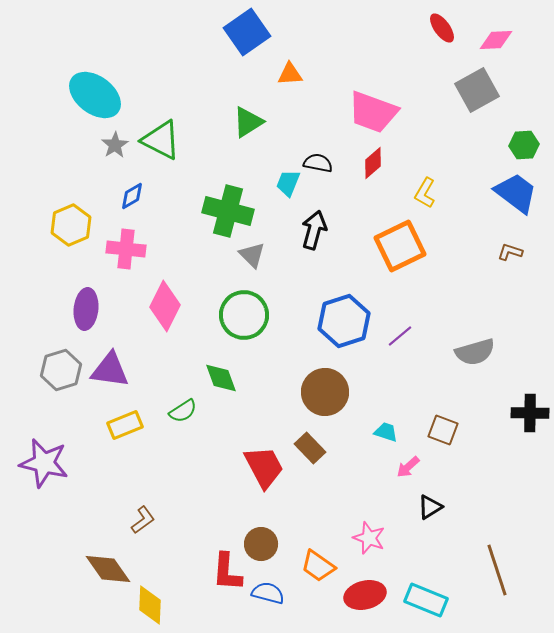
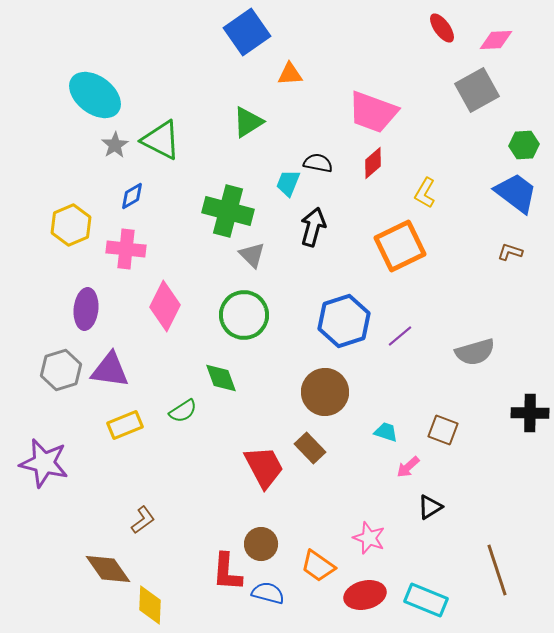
black arrow at (314, 230): moved 1 px left, 3 px up
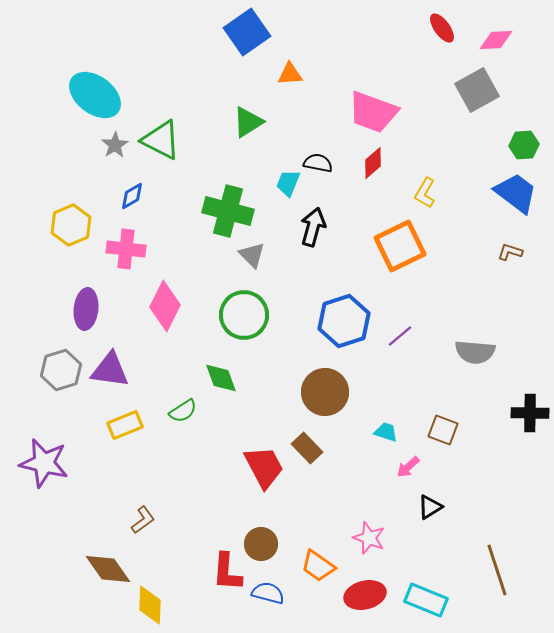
gray semicircle at (475, 352): rotated 21 degrees clockwise
brown rectangle at (310, 448): moved 3 px left
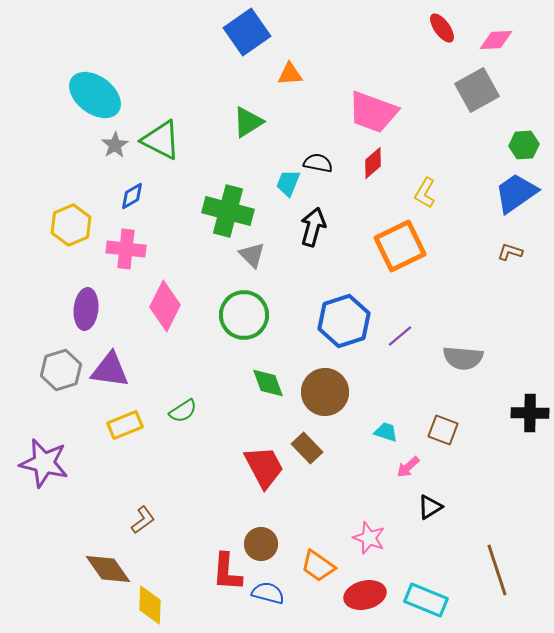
blue trapezoid at (516, 193): rotated 72 degrees counterclockwise
gray semicircle at (475, 352): moved 12 px left, 6 px down
green diamond at (221, 378): moved 47 px right, 5 px down
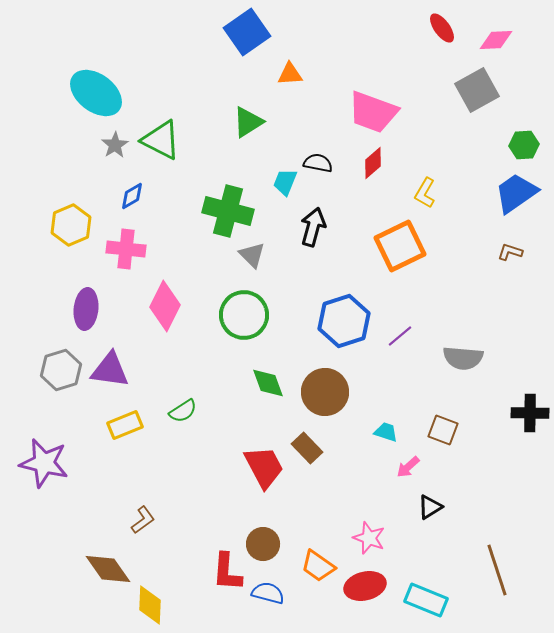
cyan ellipse at (95, 95): moved 1 px right, 2 px up
cyan trapezoid at (288, 183): moved 3 px left, 1 px up
brown circle at (261, 544): moved 2 px right
red ellipse at (365, 595): moved 9 px up
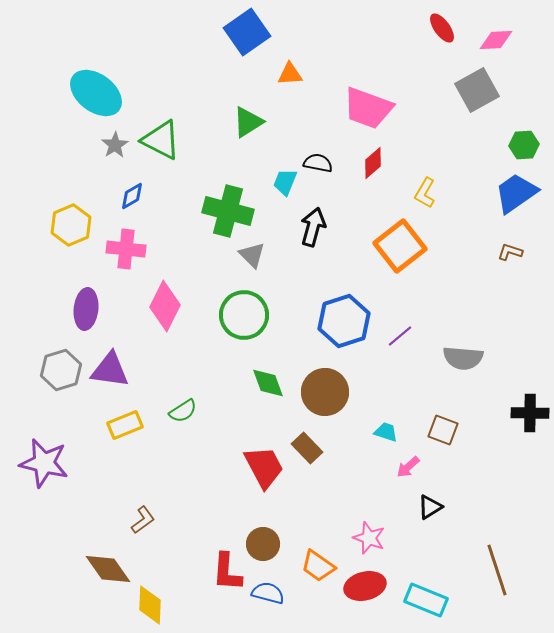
pink trapezoid at (373, 112): moved 5 px left, 4 px up
orange square at (400, 246): rotated 12 degrees counterclockwise
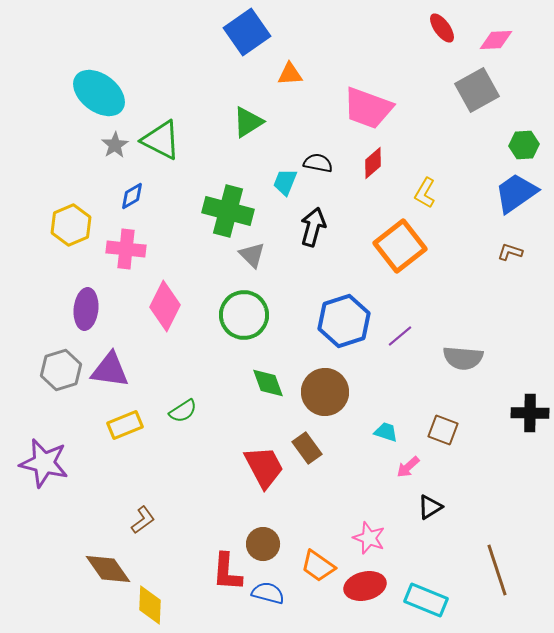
cyan ellipse at (96, 93): moved 3 px right
brown rectangle at (307, 448): rotated 8 degrees clockwise
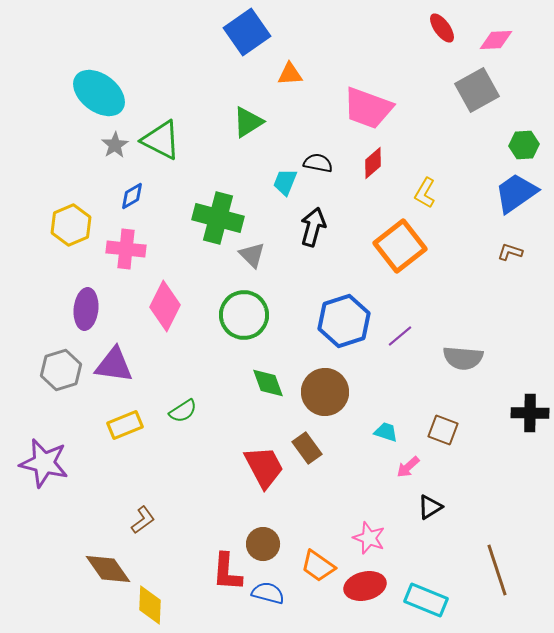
green cross at (228, 211): moved 10 px left, 7 px down
purple triangle at (110, 370): moved 4 px right, 5 px up
